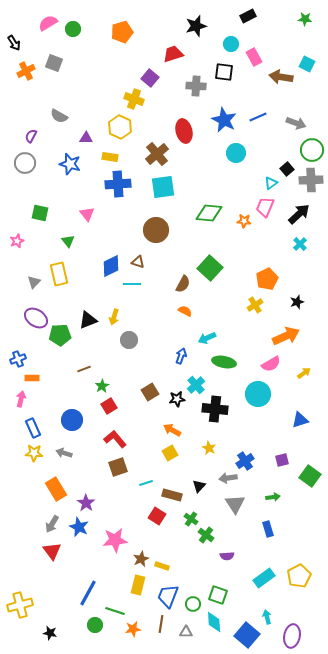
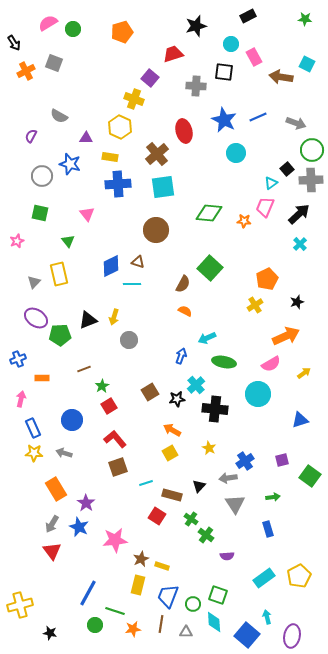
gray circle at (25, 163): moved 17 px right, 13 px down
orange rectangle at (32, 378): moved 10 px right
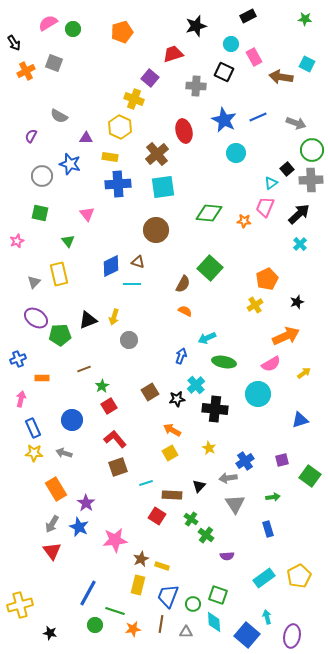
black square at (224, 72): rotated 18 degrees clockwise
brown rectangle at (172, 495): rotated 12 degrees counterclockwise
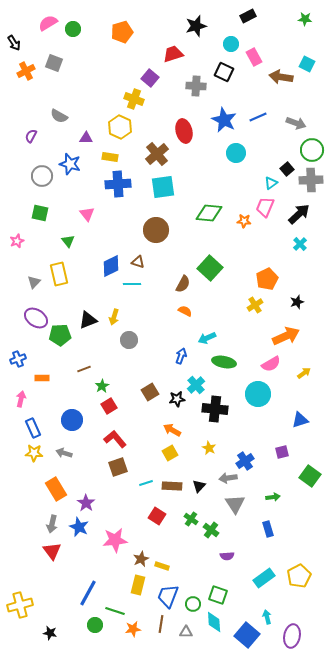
purple square at (282, 460): moved 8 px up
brown rectangle at (172, 495): moved 9 px up
gray arrow at (52, 524): rotated 18 degrees counterclockwise
green cross at (206, 535): moved 5 px right, 5 px up
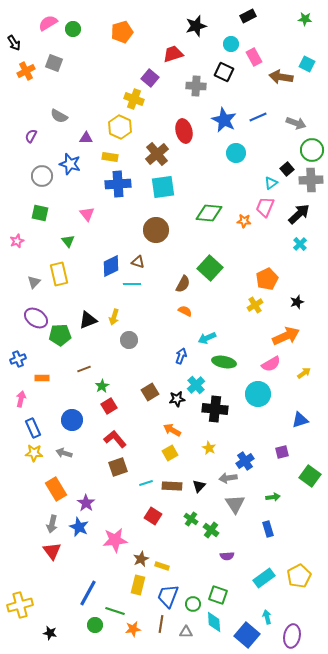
red square at (157, 516): moved 4 px left
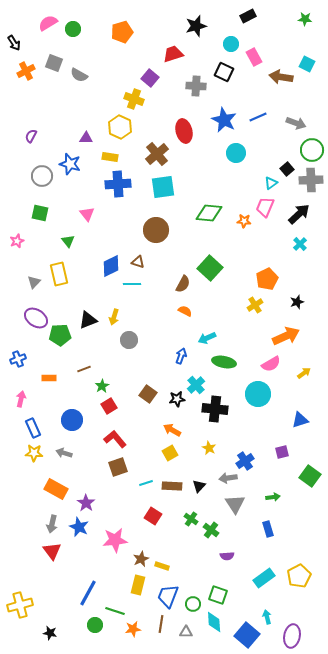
gray semicircle at (59, 116): moved 20 px right, 41 px up
orange rectangle at (42, 378): moved 7 px right
brown square at (150, 392): moved 2 px left, 2 px down; rotated 24 degrees counterclockwise
orange rectangle at (56, 489): rotated 30 degrees counterclockwise
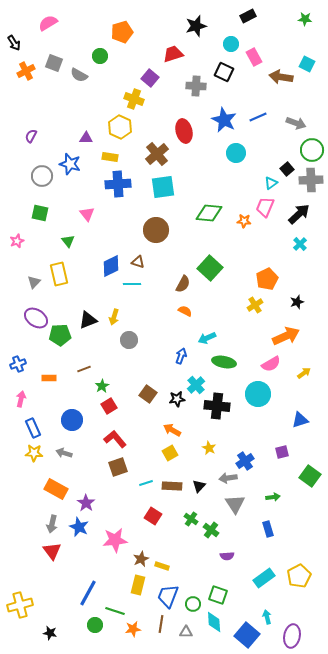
green circle at (73, 29): moved 27 px right, 27 px down
blue cross at (18, 359): moved 5 px down
black cross at (215, 409): moved 2 px right, 3 px up
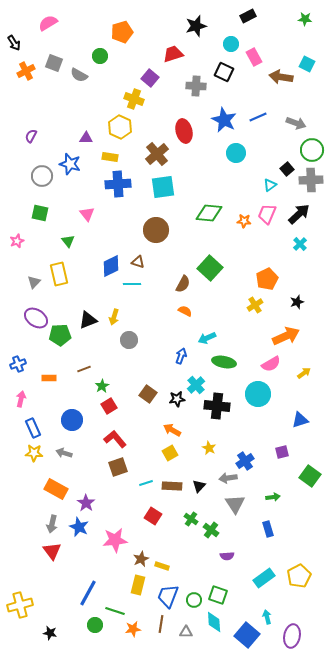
cyan triangle at (271, 183): moved 1 px left, 2 px down
pink trapezoid at (265, 207): moved 2 px right, 7 px down
green circle at (193, 604): moved 1 px right, 4 px up
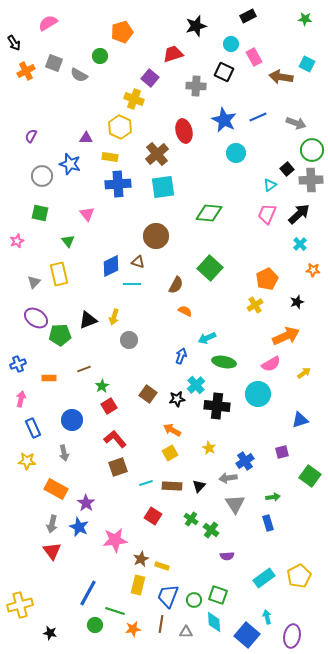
orange star at (244, 221): moved 69 px right, 49 px down
brown circle at (156, 230): moved 6 px down
brown semicircle at (183, 284): moved 7 px left, 1 px down
yellow star at (34, 453): moved 7 px left, 8 px down
gray arrow at (64, 453): rotated 119 degrees counterclockwise
blue rectangle at (268, 529): moved 6 px up
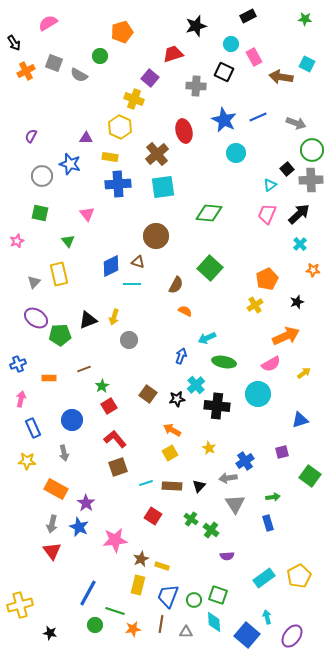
purple ellipse at (292, 636): rotated 25 degrees clockwise
